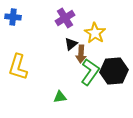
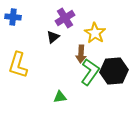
black triangle: moved 18 px left, 7 px up
yellow L-shape: moved 2 px up
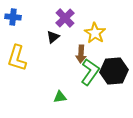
purple cross: rotated 12 degrees counterclockwise
yellow L-shape: moved 1 px left, 7 px up
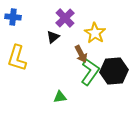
brown arrow: rotated 30 degrees counterclockwise
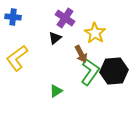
purple cross: rotated 12 degrees counterclockwise
black triangle: moved 2 px right, 1 px down
yellow L-shape: rotated 36 degrees clockwise
green triangle: moved 4 px left, 6 px up; rotated 24 degrees counterclockwise
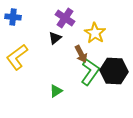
yellow L-shape: moved 1 px up
black hexagon: rotated 8 degrees clockwise
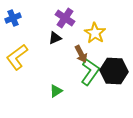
blue cross: moved 1 px down; rotated 28 degrees counterclockwise
black triangle: rotated 16 degrees clockwise
